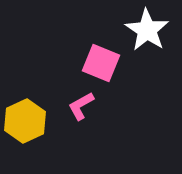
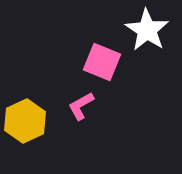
pink square: moved 1 px right, 1 px up
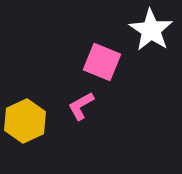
white star: moved 4 px right
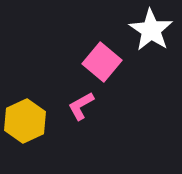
pink square: rotated 18 degrees clockwise
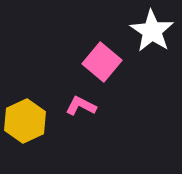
white star: moved 1 px right, 1 px down
pink L-shape: rotated 56 degrees clockwise
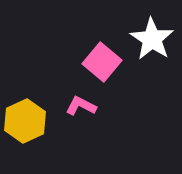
white star: moved 8 px down
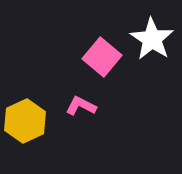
pink square: moved 5 px up
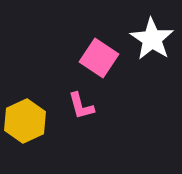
pink square: moved 3 px left, 1 px down; rotated 6 degrees counterclockwise
pink L-shape: rotated 132 degrees counterclockwise
